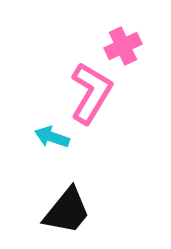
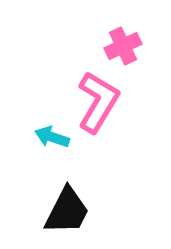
pink L-shape: moved 7 px right, 9 px down
black trapezoid: rotated 12 degrees counterclockwise
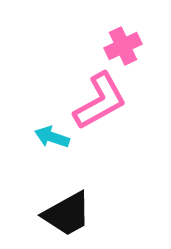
pink L-shape: moved 2 px right, 1 px up; rotated 30 degrees clockwise
black trapezoid: moved 3 px down; rotated 34 degrees clockwise
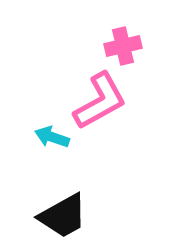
pink cross: rotated 12 degrees clockwise
black trapezoid: moved 4 px left, 2 px down
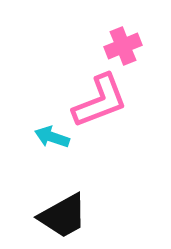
pink cross: rotated 9 degrees counterclockwise
pink L-shape: rotated 8 degrees clockwise
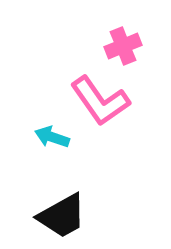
pink L-shape: rotated 76 degrees clockwise
black trapezoid: moved 1 px left
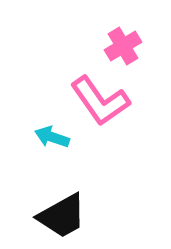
pink cross: rotated 9 degrees counterclockwise
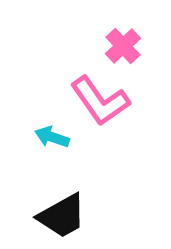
pink cross: rotated 12 degrees counterclockwise
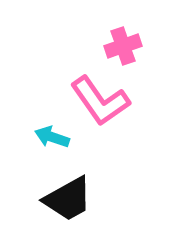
pink cross: rotated 24 degrees clockwise
black trapezoid: moved 6 px right, 17 px up
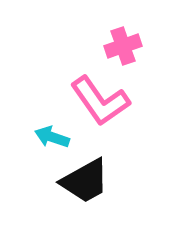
black trapezoid: moved 17 px right, 18 px up
